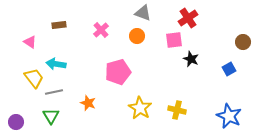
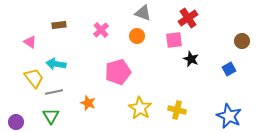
brown circle: moved 1 px left, 1 px up
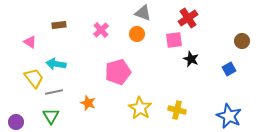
orange circle: moved 2 px up
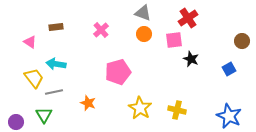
brown rectangle: moved 3 px left, 2 px down
orange circle: moved 7 px right
green triangle: moved 7 px left, 1 px up
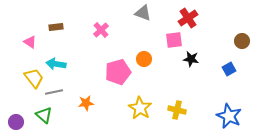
orange circle: moved 25 px down
black star: rotated 14 degrees counterclockwise
orange star: moved 2 px left; rotated 28 degrees counterclockwise
green triangle: rotated 18 degrees counterclockwise
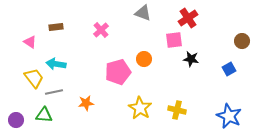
green triangle: rotated 36 degrees counterclockwise
purple circle: moved 2 px up
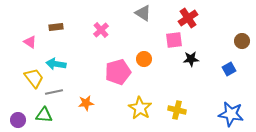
gray triangle: rotated 12 degrees clockwise
black star: rotated 14 degrees counterclockwise
blue star: moved 2 px right, 2 px up; rotated 15 degrees counterclockwise
purple circle: moved 2 px right
